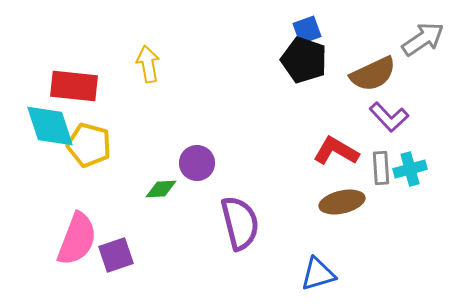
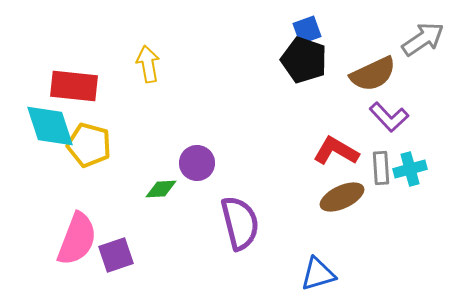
brown ellipse: moved 5 px up; rotated 12 degrees counterclockwise
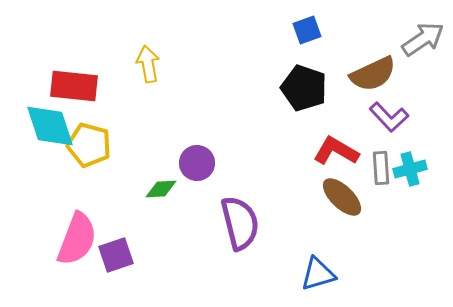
black pentagon: moved 28 px down
brown ellipse: rotated 69 degrees clockwise
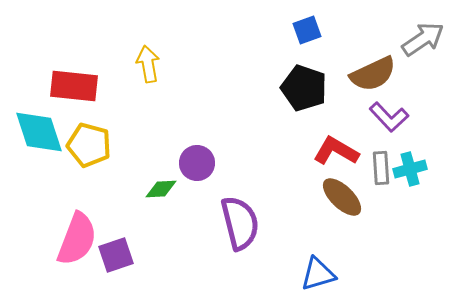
cyan diamond: moved 11 px left, 6 px down
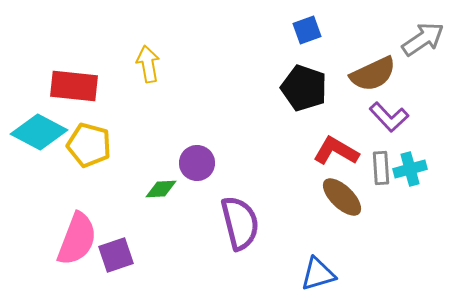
cyan diamond: rotated 44 degrees counterclockwise
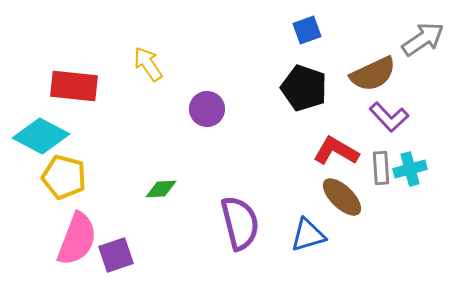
yellow arrow: rotated 24 degrees counterclockwise
cyan diamond: moved 2 px right, 4 px down
yellow pentagon: moved 25 px left, 32 px down
purple circle: moved 10 px right, 54 px up
blue triangle: moved 10 px left, 39 px up
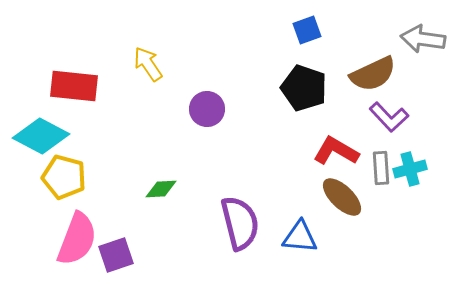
gray arrow: rotated 138 degrees counterclockwise
blue triangle: moved 8 px left, 2 px down; rotated 21 degrees clockwise
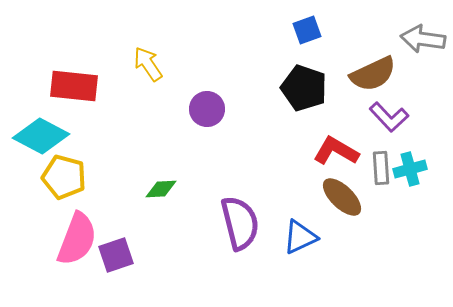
blue triangle: rotated 30 degrees counterclockwise
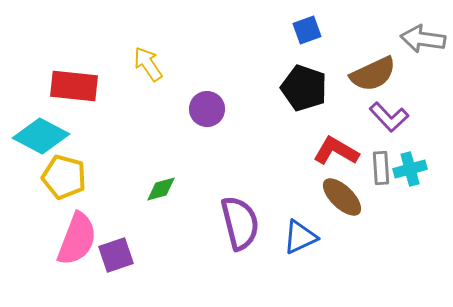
green diamond: rotated 12 degrees counterclockwise
